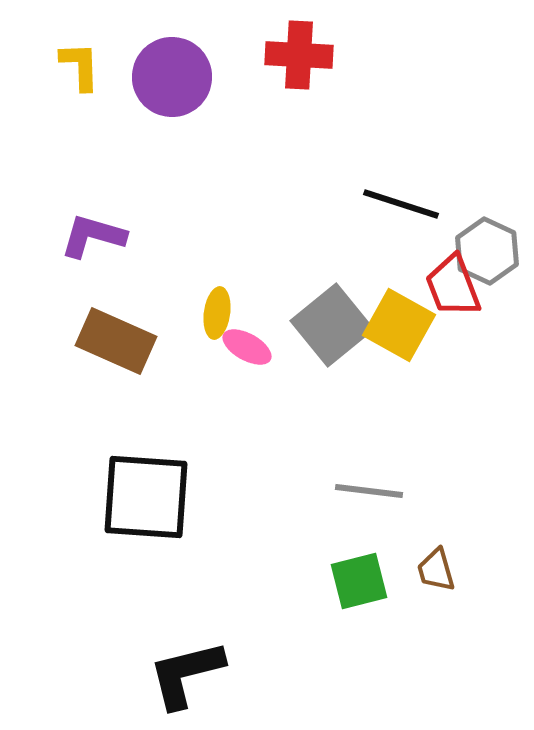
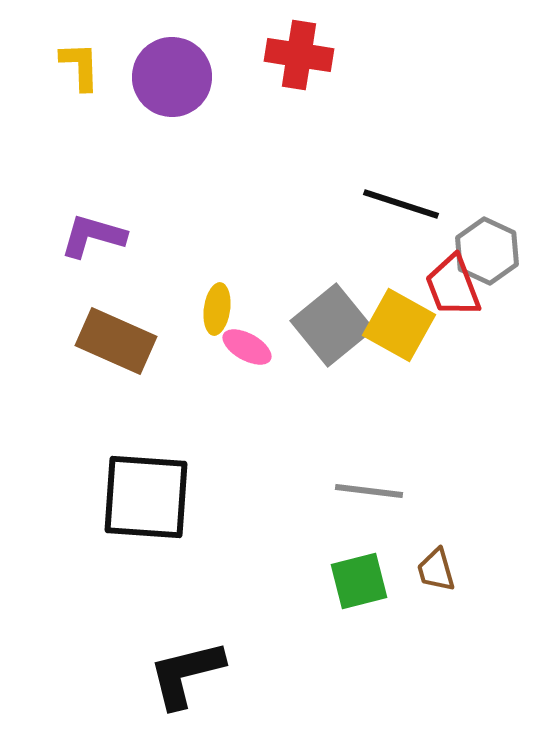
red cross: rotated 6 degrees clockwise
yellow ellipse: moved 4 px up
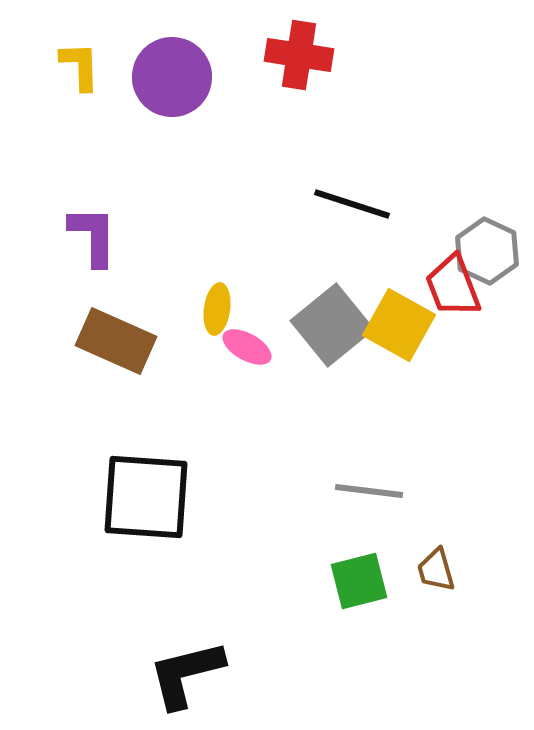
black line: moved 49 px left
purple L-shape: rotated 74 degrees clockwise
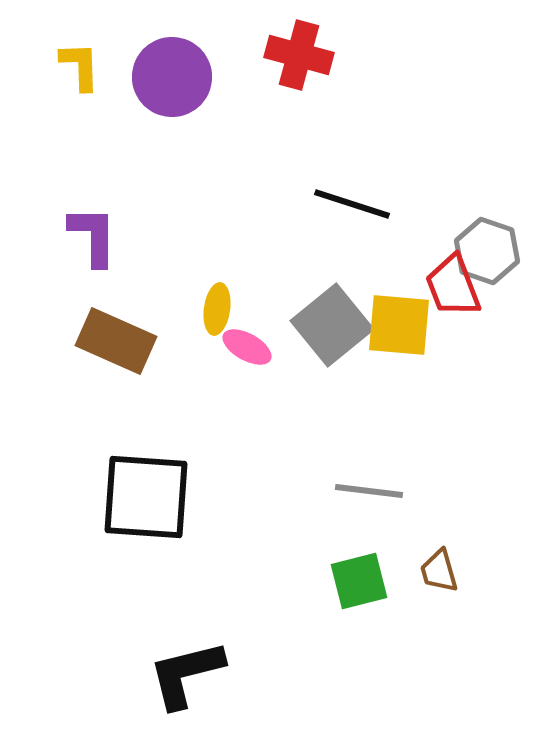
red cross: rotated 6 degrees clockwise
gray hexagon: rotated 6 degrees counterclockwise
yellow square: rotated 24 degrees counterclockwise
brown trapezoid: moved 3 px right, 1 px down
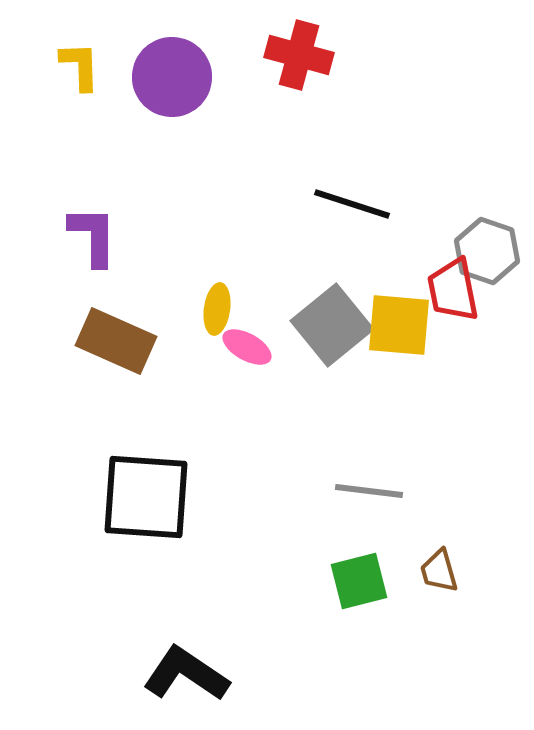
red trapezoid: moved 4 px down; rotated 10 degrees clockwise
black L-shape: rotated 48 degrees clockwise
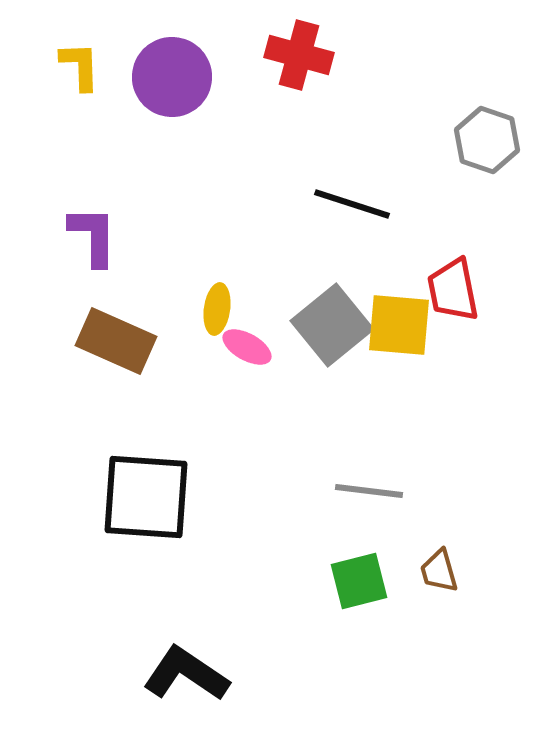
gray hexagon: moved 111 px up
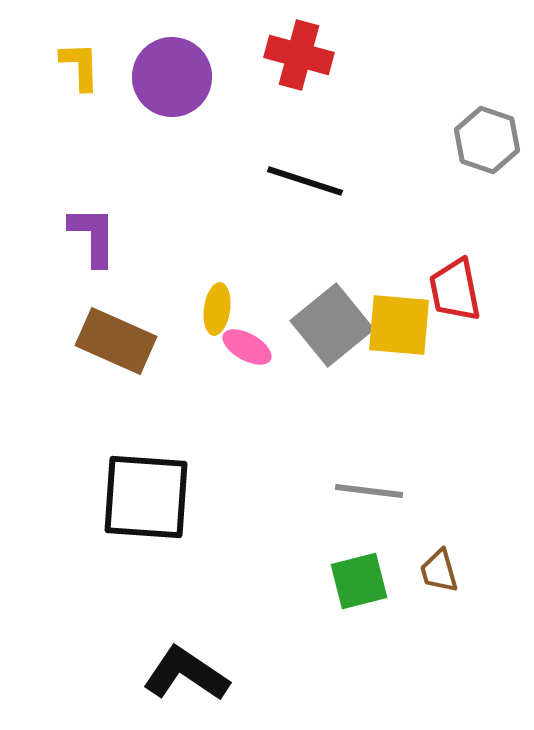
black line: moved 47 px left, 23 px up
red trapezoid: moved 2 px right
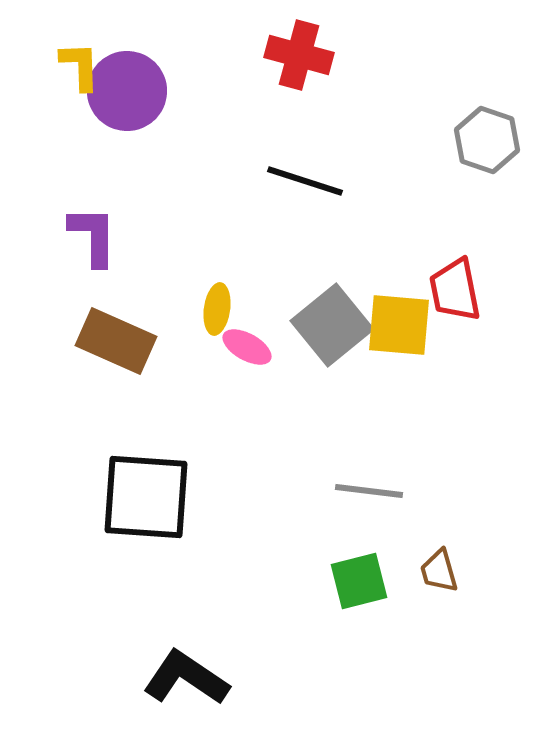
purple circle: moved 45 px left, 14 px down
black L-shape: moved 4 px down
